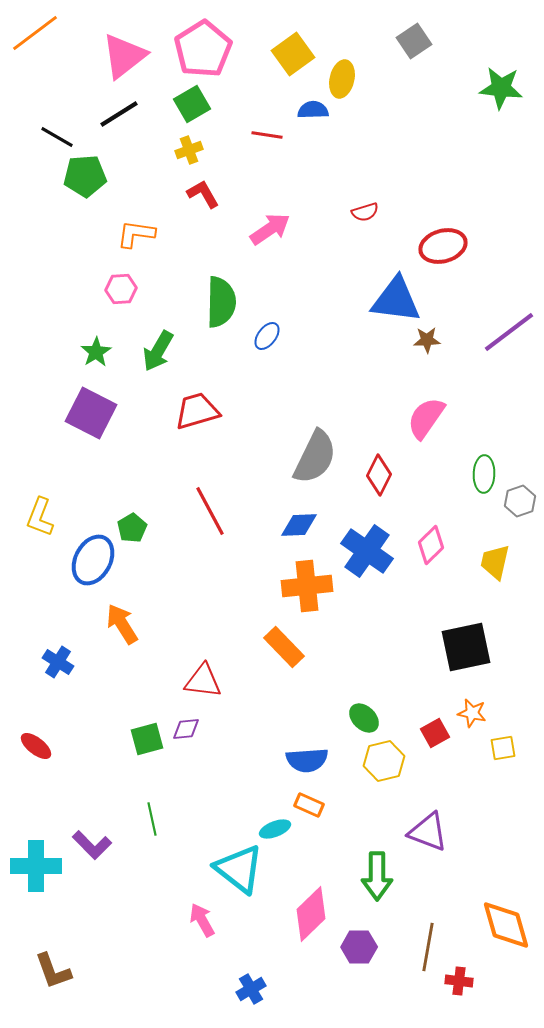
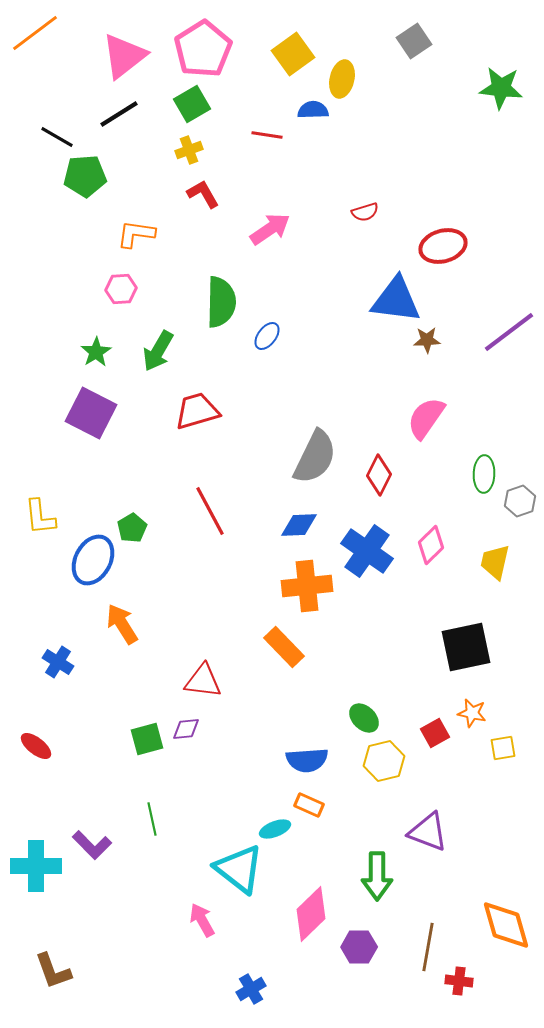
yellow L-shape at (40, 517): rotated 27 degrees counterclockwise
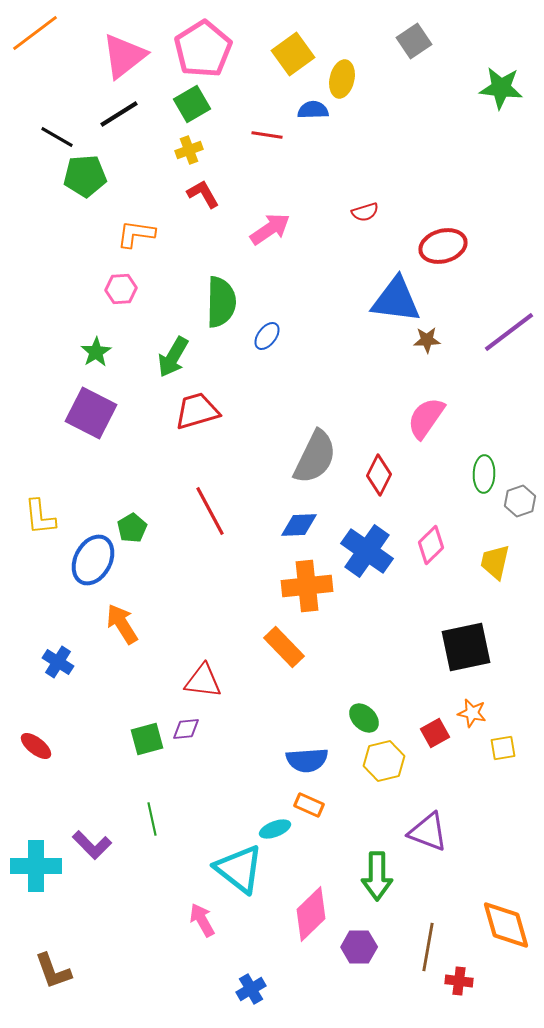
green arrow at (158, 351): moved 15 px right, 6 px down
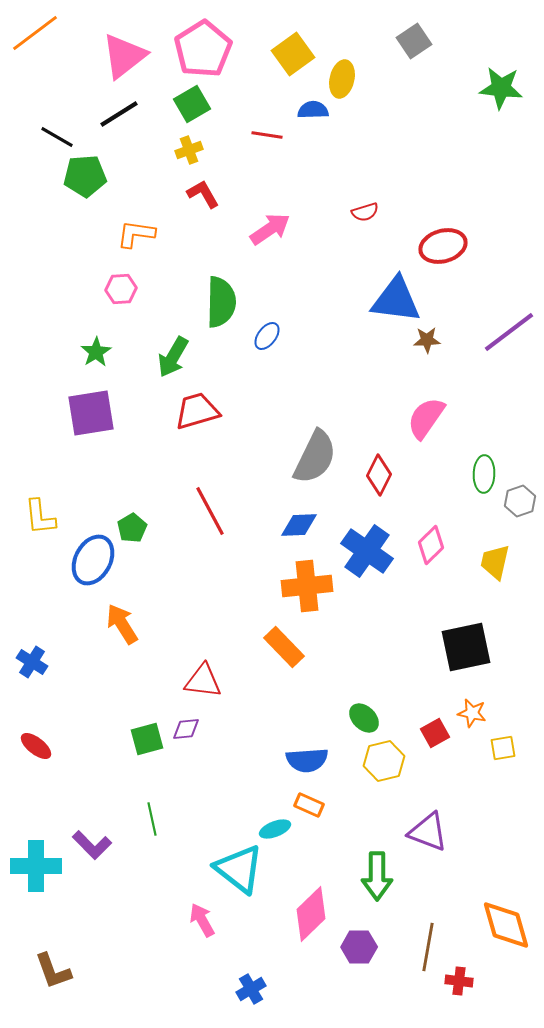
purple square at (91, 413): rotated 36 degrees counterclockwise
blue cross at (58, 662): moved 26 px left
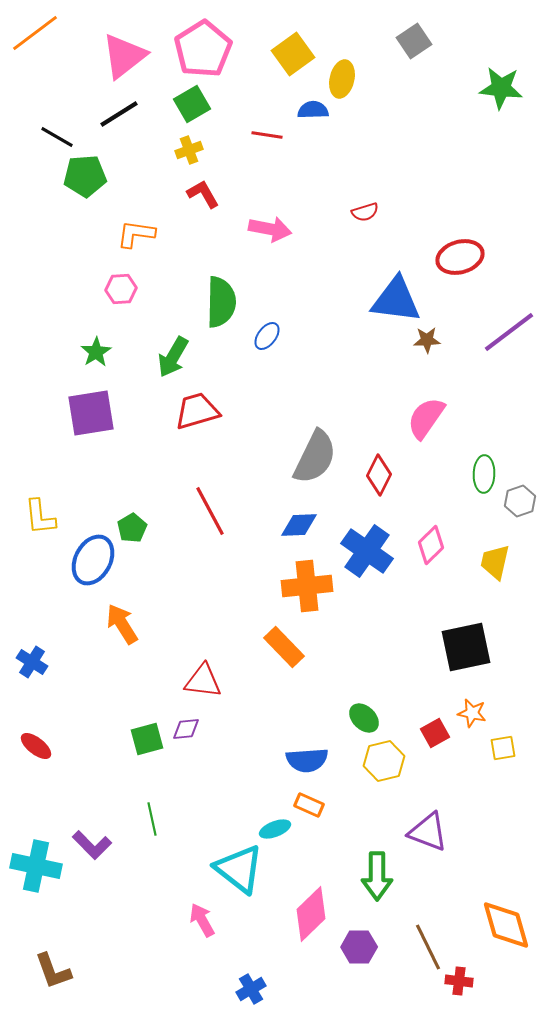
pink arrow at (270, 229): rotated 45 degrees clockwise
red ellipse at (443, 246): moved 17 px right, 11 px down
cyan cross at (36, 866): rotated 12 degrees clockwise
brown line at (428, 947): rotated 36 degrees counterclockwise
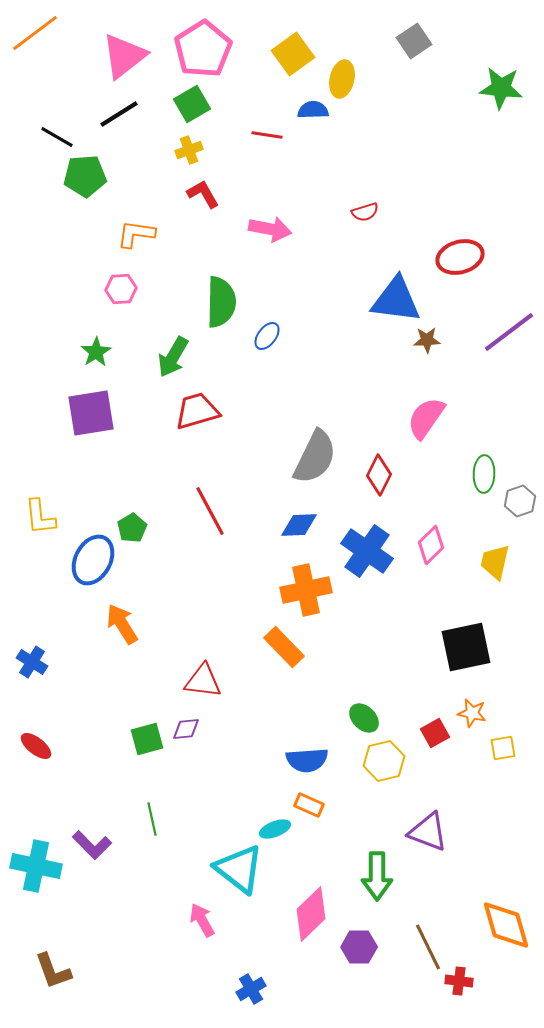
orange cross at (307, 586): moved 1 px left, 4 px down; rotated 6 degrees counterclockwise
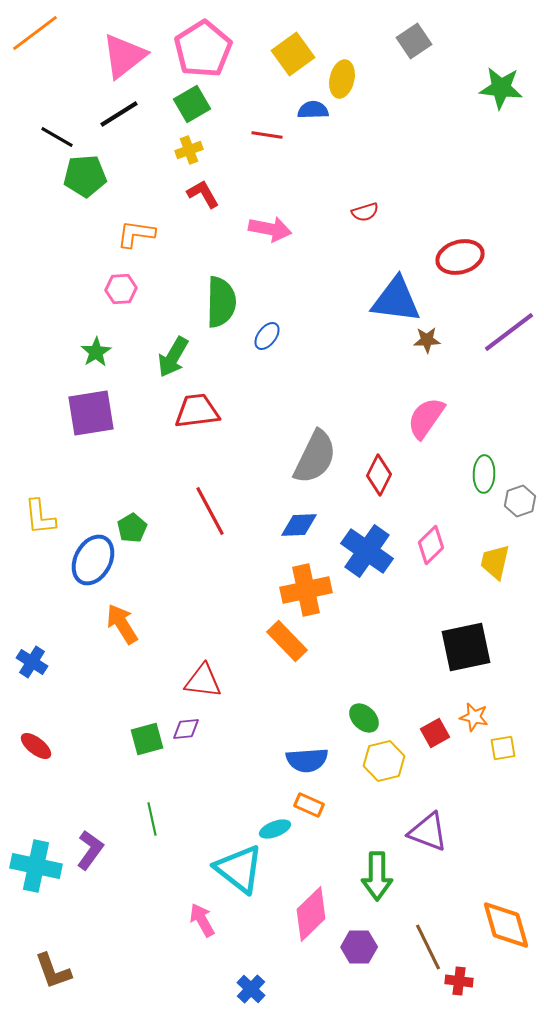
red trapezoid at (197, 411): rotated 9 degrees clockwise
orange rectangle at (284, 647): moved 3 px right, 6 px up
orange star at (472, 713): moved 2 px right, 4 px down
purple L-shape at (92, 845): moved 2 px left, 5 px down; rotated 99 degrees counterclockwise
blue cross at (251, 989): rotated 16 degrees counterclockwise
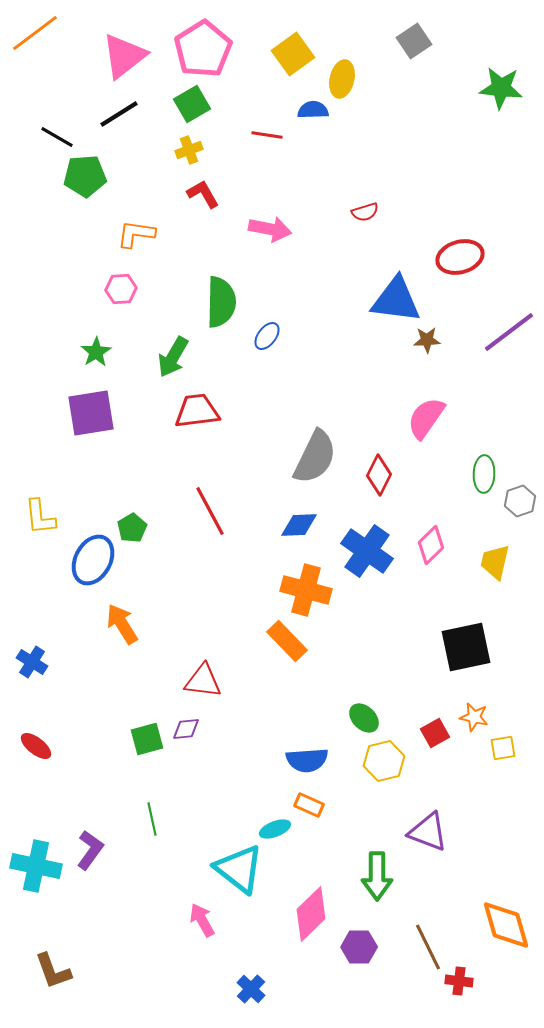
orange cross at (306, 590): rotated 27 degrees clockwise
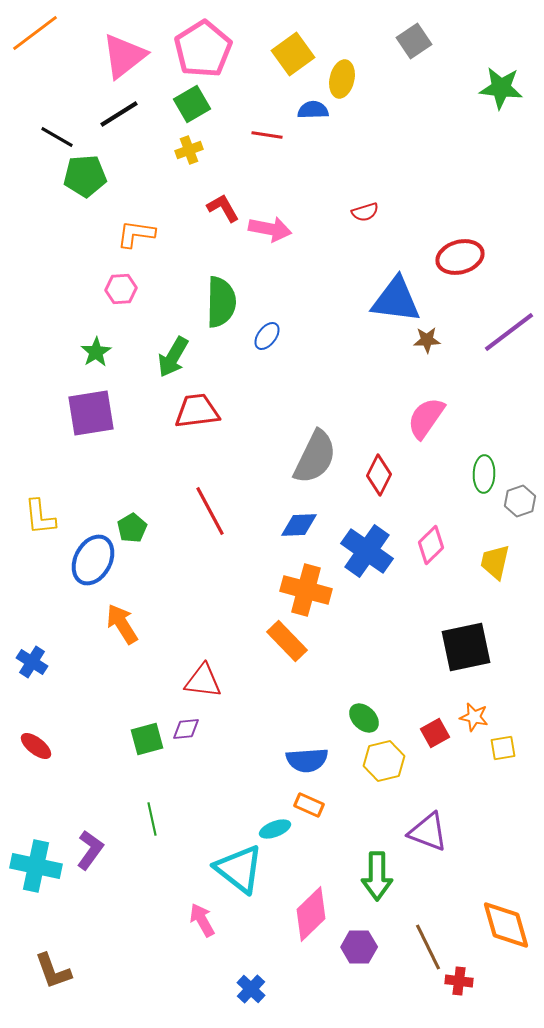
red L-shape at (203, 194): moved 20 px right, 14 px down
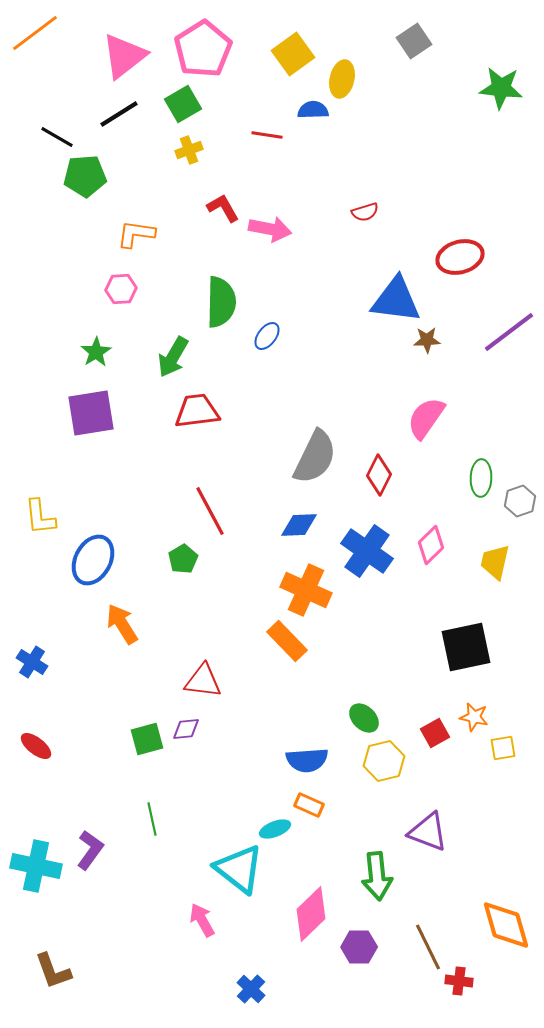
green square at (192, 104): moved 9 px left
green ellipse at (484, 474): moved 3 px left, 4 px down
green pentagon at (132, 528): moved 51 px right, 31 px down
orange cross at (306, 590): rotated 9 degrees clockwise
green arrow at (377, 876): rotated 6 degrees counterclockwise
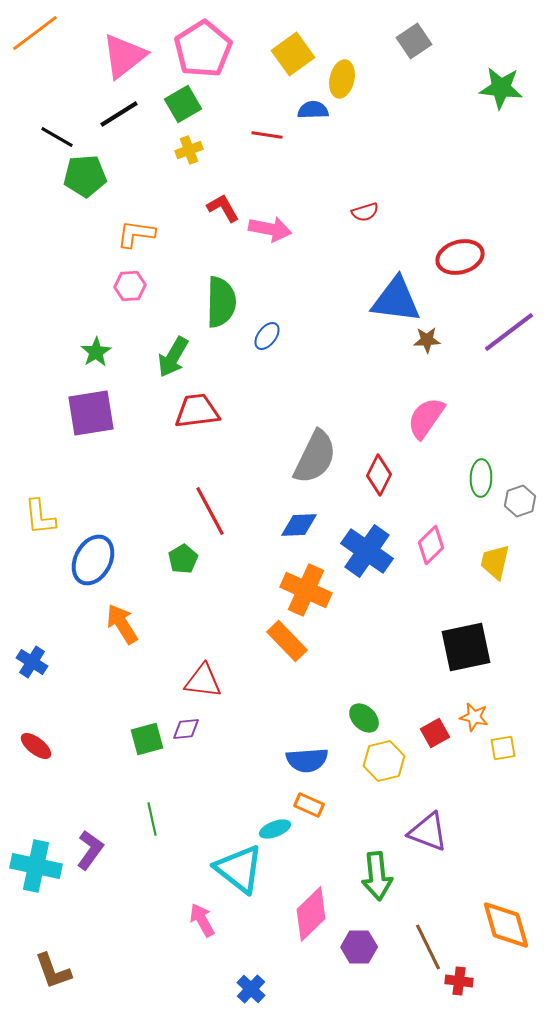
pink hexagon at (121, 289): moved 9 px right, 3 px up
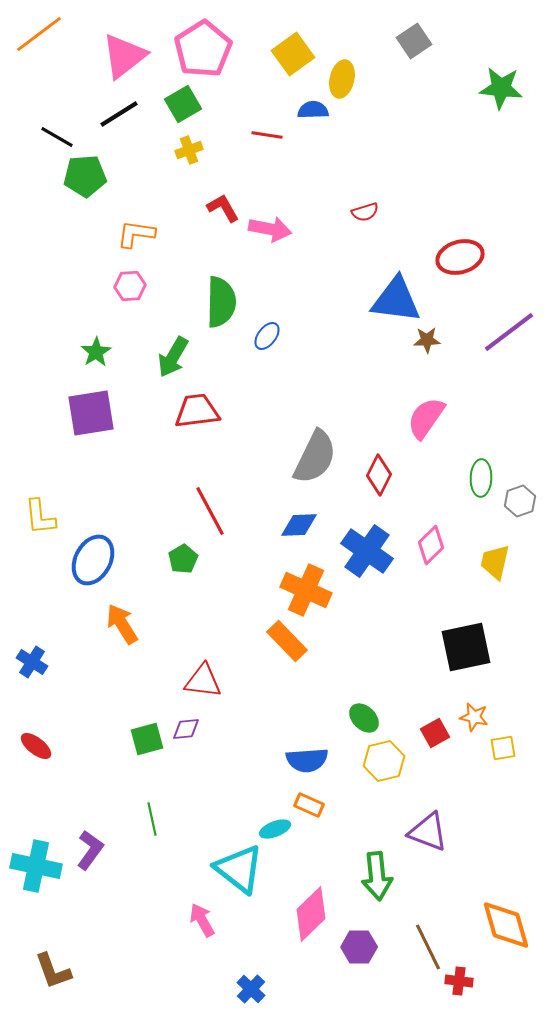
orange line at (35, 33): moved 4 px right, 1 px down
